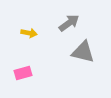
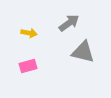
pink rectangle: moved 5 px right, 7 px up
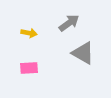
gray triangle: moved 1 px down; rotated 15 degrees clockwise
pink rectangle: moved 1 px right, 2 px down; rotated 12 degrees clockwise
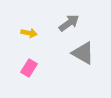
pink rectangle: rotated 54 degrees counterclockwise
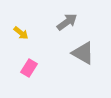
gray arrow: moved 2 px left, 1 px up
yellow arrow: moved 8 px left; rotated 28 degrees clockwise
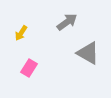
yellow arrow: rotated 84 degrees clockwise
gray triangle: moved 5 px right
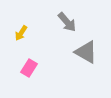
gray arrow: rotated 85 degrees clockwise
gray triangle: moved 2 px left, 1 px up
